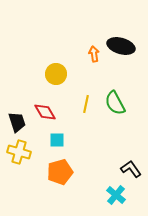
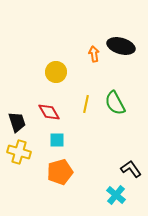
yellow circle: moved 2 px up
red diamond: moved 4 px right
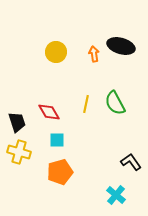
yellow circle: moved 20 px up
black L-shape: moved 7 px up
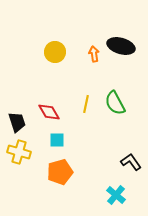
yellow circle: moved 1 px left
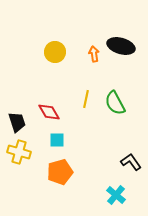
yellow line: moved 5 px up
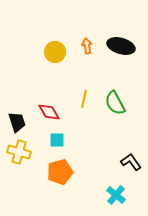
orange arrow: moved 7 px left, 8 px up
yellow line: moved 2 px left
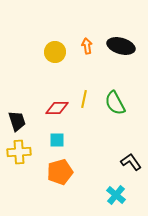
red diamond: moved 8 px right, 4 px up; rotated 60 degrees counterclockwise
black trapezoid: moved 1 px up
yellow cross: rotated 20 degrees counterclockwise
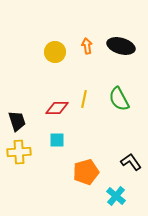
green semicircle: moved 4 px right, 4 px up
orange pentagon: moved 26 px right
cyan cross: moved 1 px down
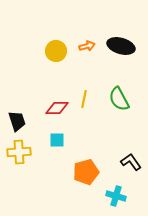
orange arrow: rotated 84 degrees clockwise
yellow circle: moved 1 px right, 1 px up
cyan cross: rotated 24 degrees counterclockwise
